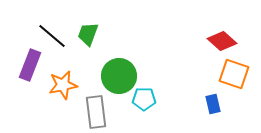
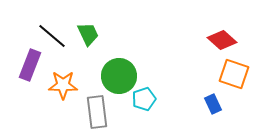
green trapezoid: rotated 135 degrees clockwise
red diamond: moved 1 px up
orange star: rotated 12 degrees clockwise
cyan pentagon: rotated 20 degrees counterclockwise
blue rectangle: rotated 12 degrees counterclockwise
gray rectangle: moved 1 px right
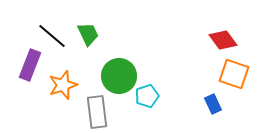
red diamond: moved 1 px right; rotated 12 degrees clockwise
orange star: rotated 20 degrees counterclockwise
cyan pentagon: moved 3 px right, 3 px up
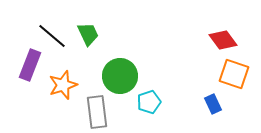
green circle: moved 1 px right
cyan pentagon: moved 2 px right, 6 px down
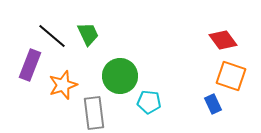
orange square: moved 3 px left, 2 px down
cyan pentagon: rotated 25 degrees clockwise
gray rectangle: moved 3 px left, 1 px down
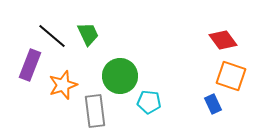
gray rectangle: moved 1 px right, 2 px up
